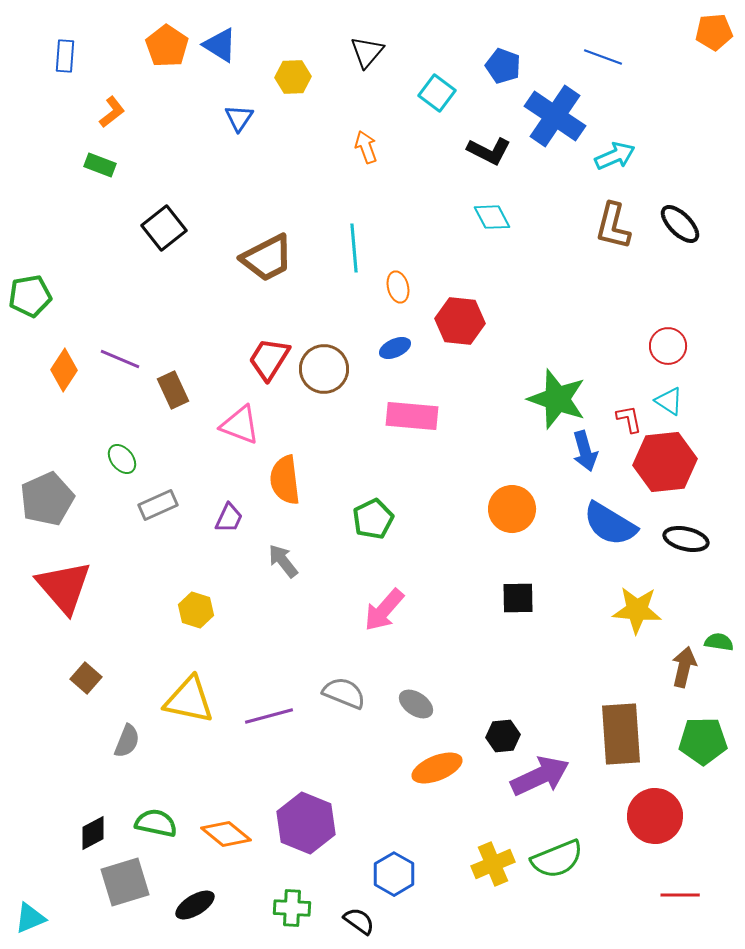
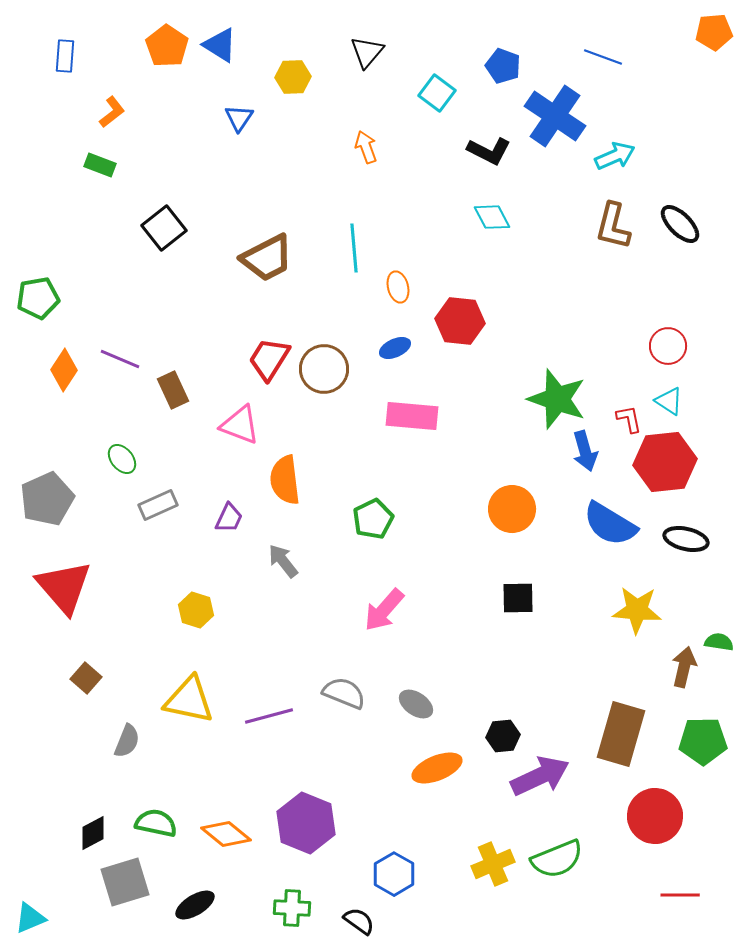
green pentagon at (30, 296): moved 8 px right, 2 px down
brown rectangle at (621, 734): rotated 20 degrees clockwise
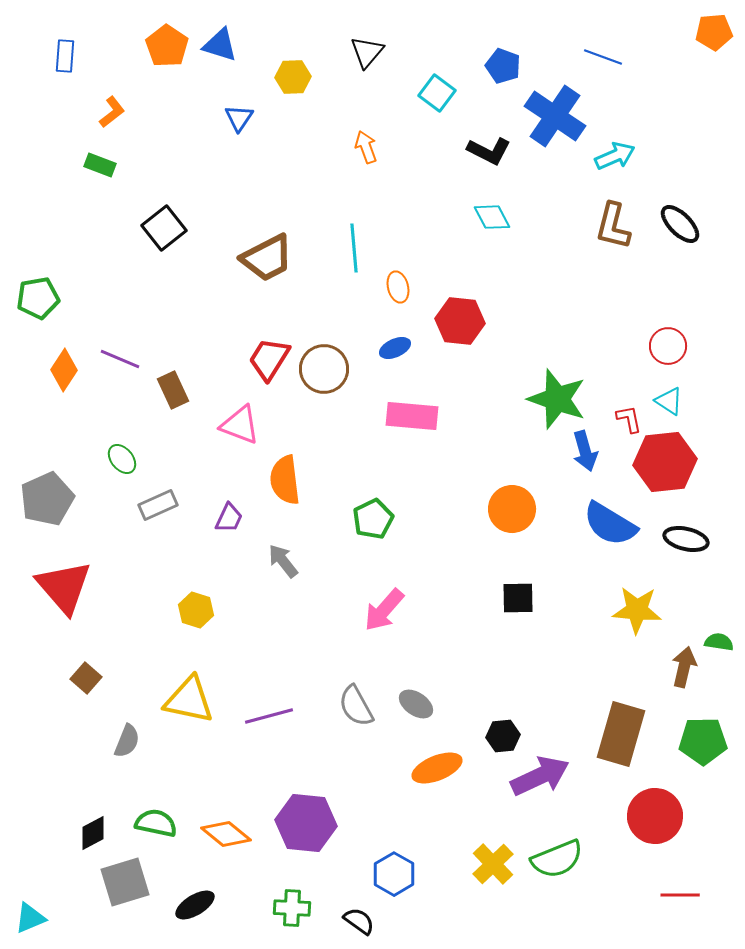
blue triangle at (220, 45): rotated 15 degrees counterclockwise
gray semicircle at (344, 693): moved 12 px right, 13 px down; rotated 141 degrees counterclockwise
purple hexagon at (306, 823): rotated 16 degrees counterclockwise
yellow cross at (493, 864): rotated 21 degrees counterclockwise
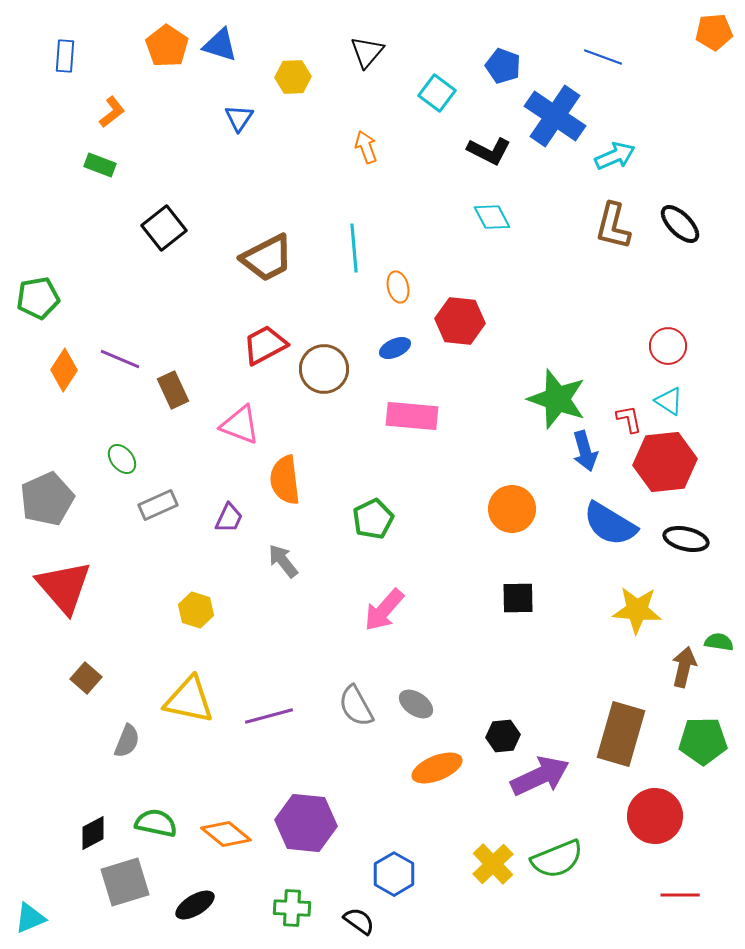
red trapezoid at (269, 359): moved 4 px left, 14 px up; rotated 30 degrees clockwise
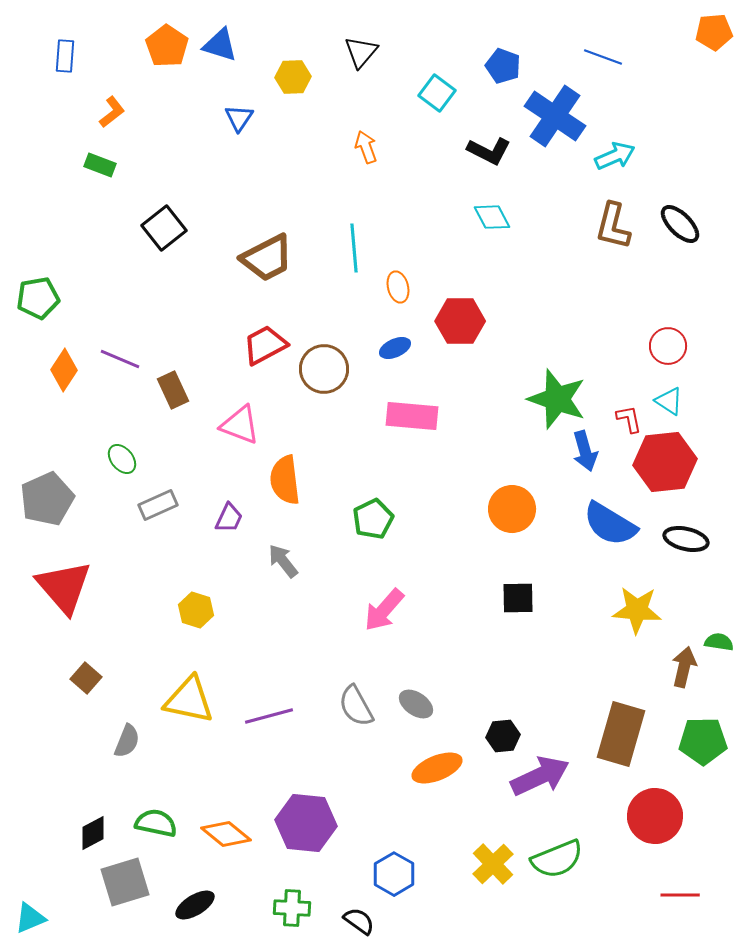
black triangle at (367, 52): moved 6 px left
red hexagon at (460, 321): rotated 6 degrees counterclockwise
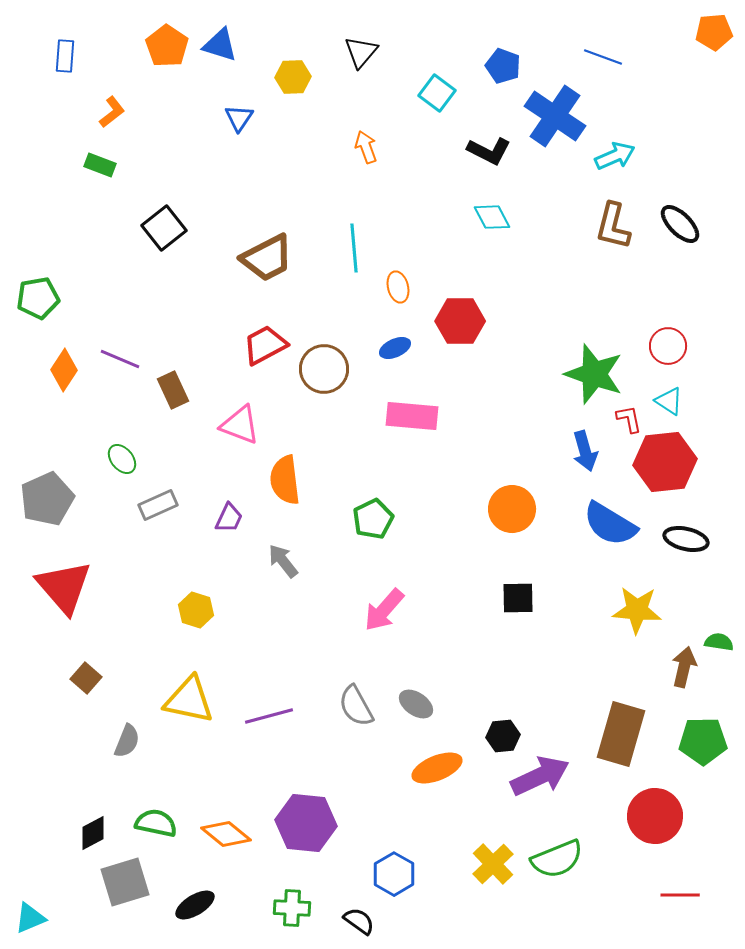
green star at (557, 399): moved 37 px right, 25 px up
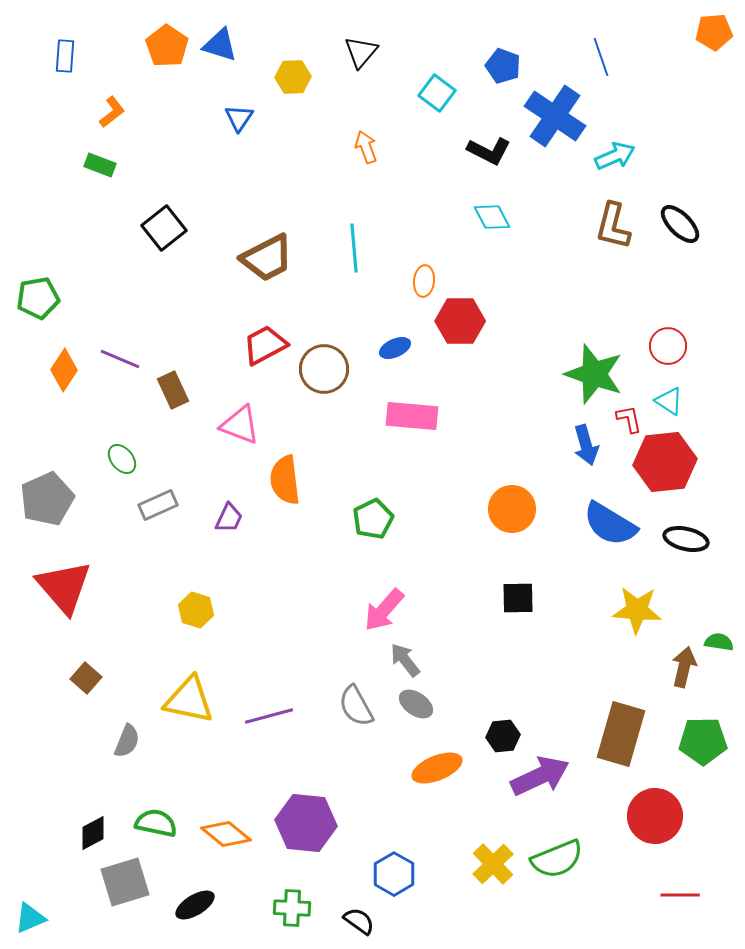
blue line at (603, 57): moved 2 px left; rotated 51 degrees clockwise
orange ellipse at (398, 287): moved 26 px right, 6 px up; rotated 20 degrees clockwise
blue arrow at (585, 451): moved 1 px right, 6 px up
gray arrow at (283, 561): moved 122 px right, 99 px down
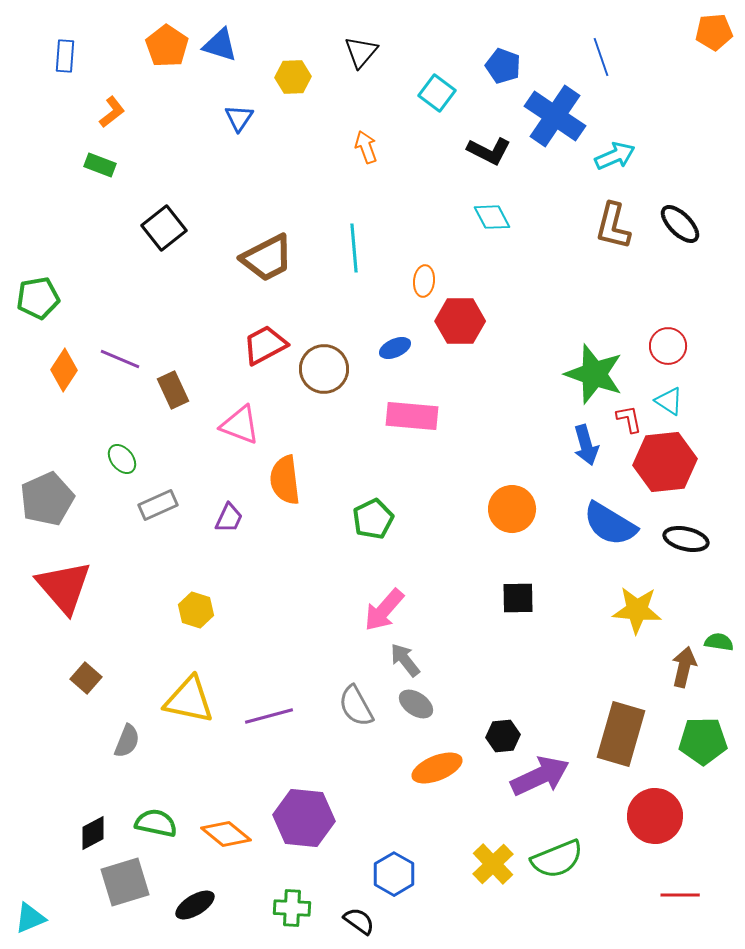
purple hexagon at (306, 823): moved 2 px left, 5 px up
